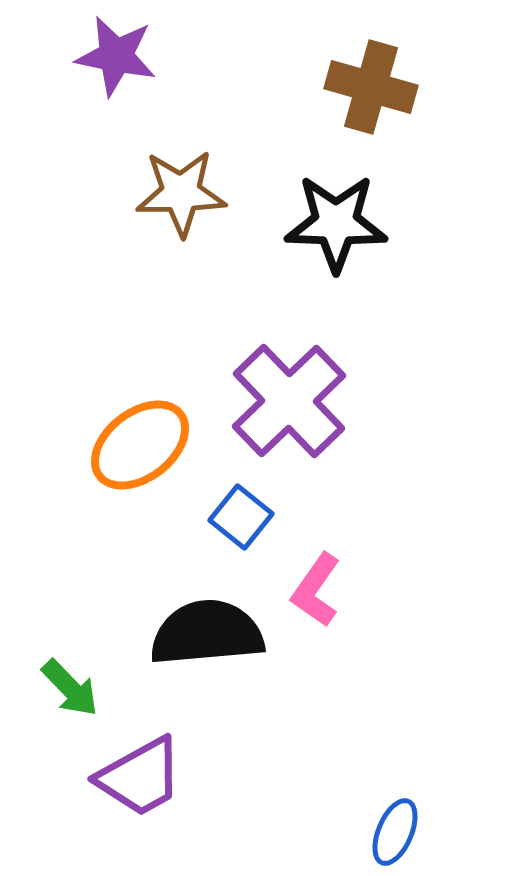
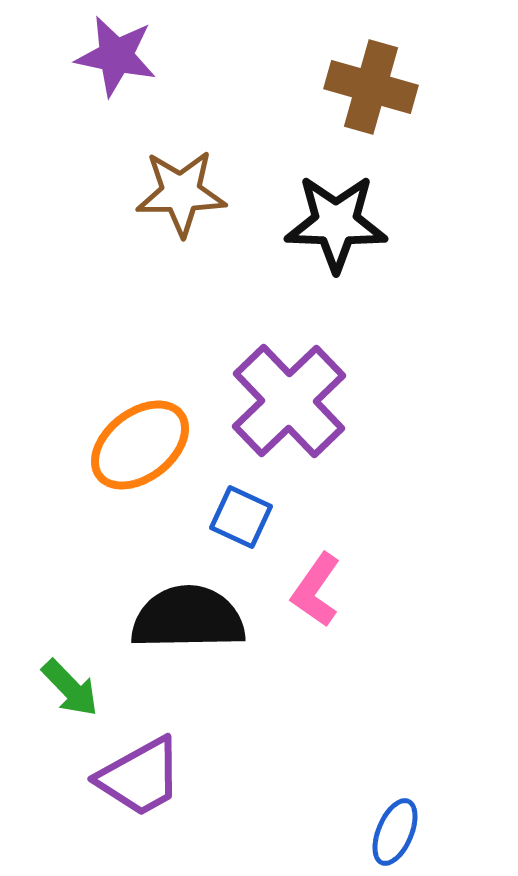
blue square: rotated 14 degrees counterclockwise
black semicircle: moved 19 px left, 15 px up; rotated 4 degrees clockwise
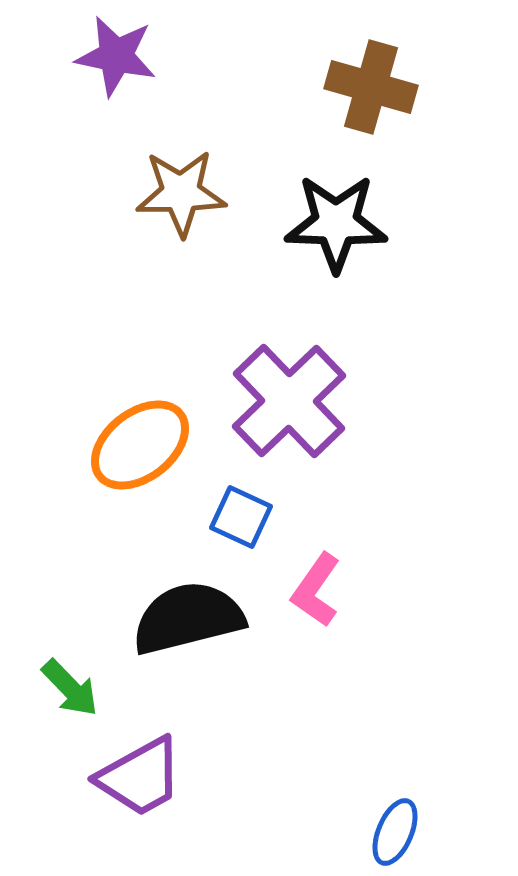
black semicircle: rotated 13 degrees counterclockwise
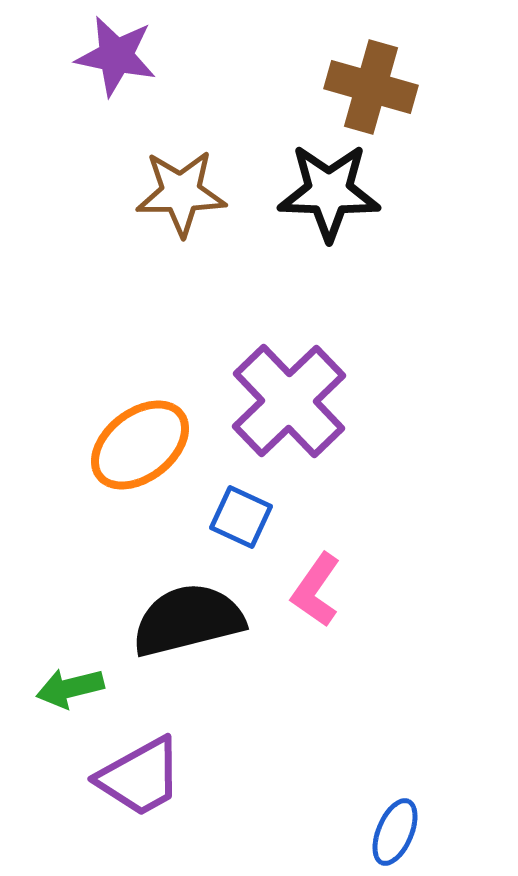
black star: moved 7 px left, 31 px up
black semicircle: moved 2 px down
green arrow: rotated 120 degrees clockwise
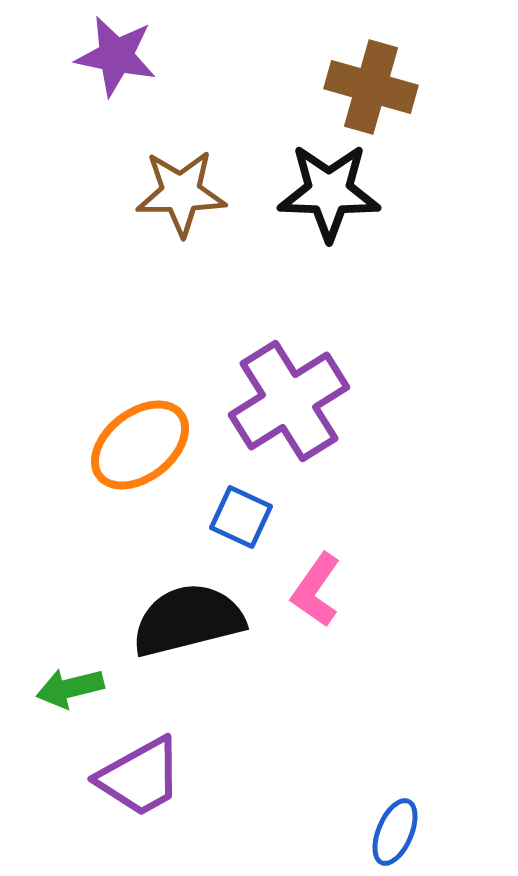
purple cross: rotated 12 degrees clockwise
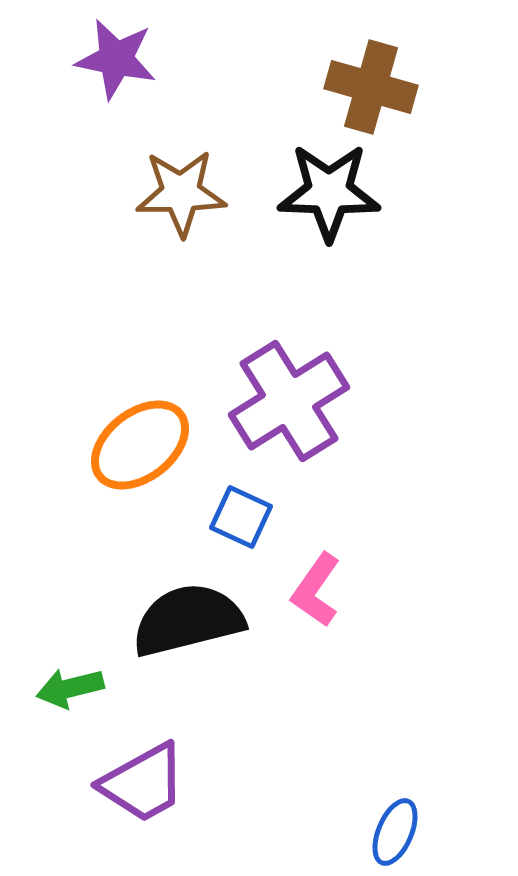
purple star: moved 3 px down
purple trapezoid: moved 3 px right, 6 px down
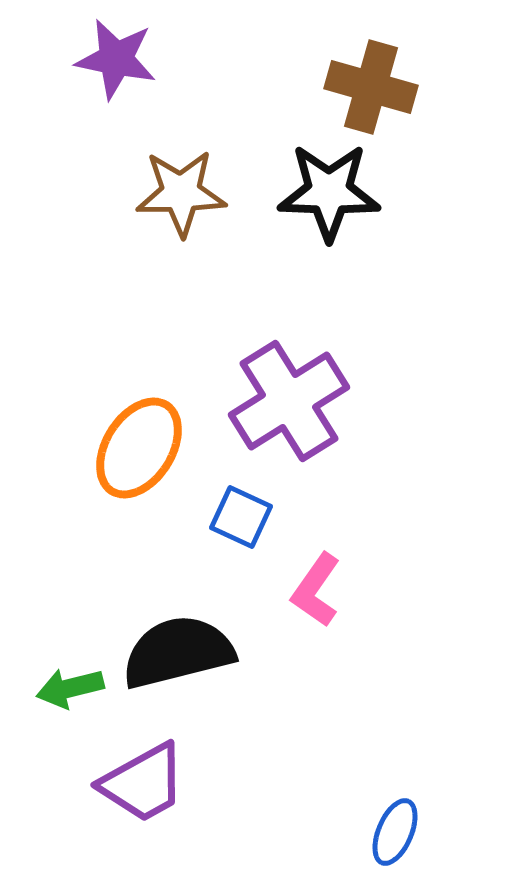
orange ellipse: moved 1 px left, 3 px down; rotated 20 degrees counterclockwise
black semicircle: moved 10 px left, 32 px down
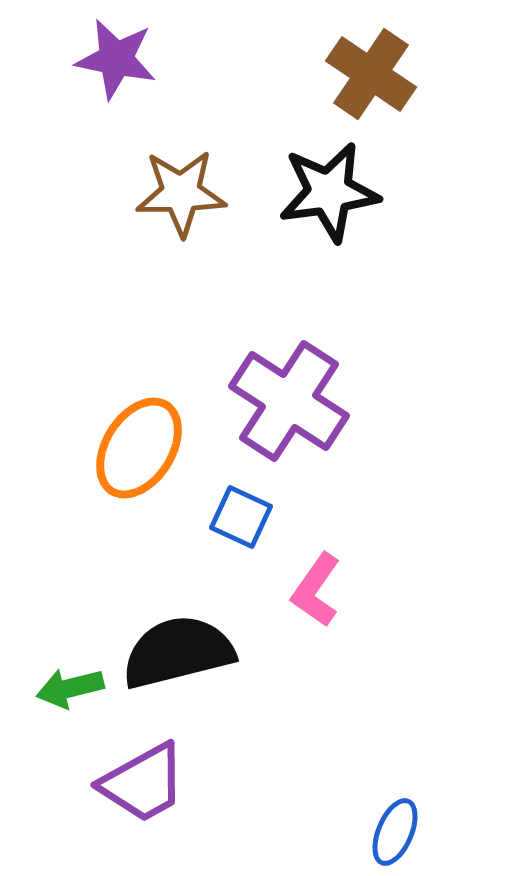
brown cross: moved 13 px up; rotated 18 degrees clockwise
black star: rotated 10 degrees counterclockwise
purple cross: rotated 25 degrees counterclockwise
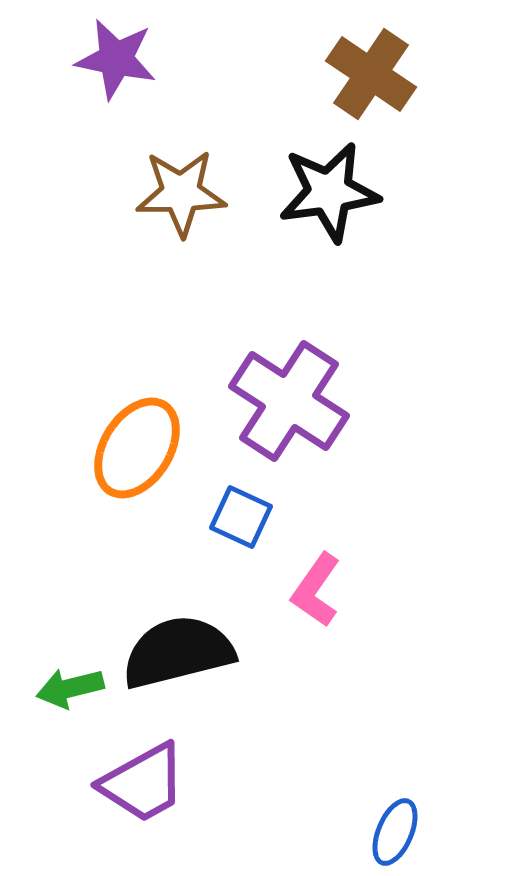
orange ellipse: moved 2 px left
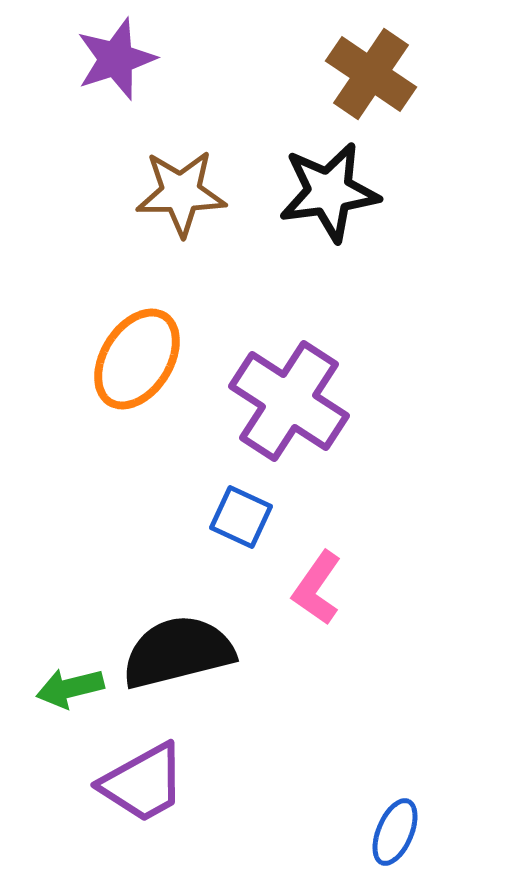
purple star: rotated 30 degrees counterclockwise
orange ellipse: moved 89 px up
pink L-shape: moved 1 px right, 2 px up
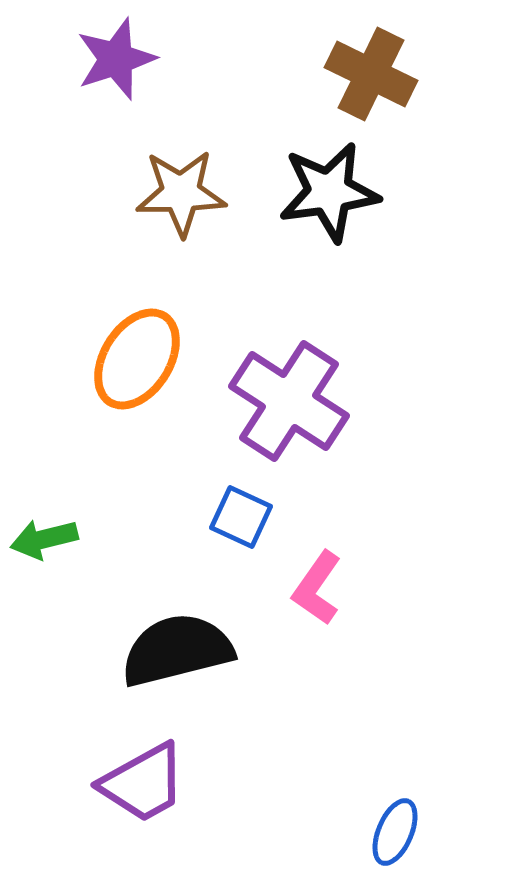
brown cross: rotated 8 degrees counterclockwise
black semicircle: moved 1 px left, 2 px up
green arrow: moved 26 px left, 149 px up
